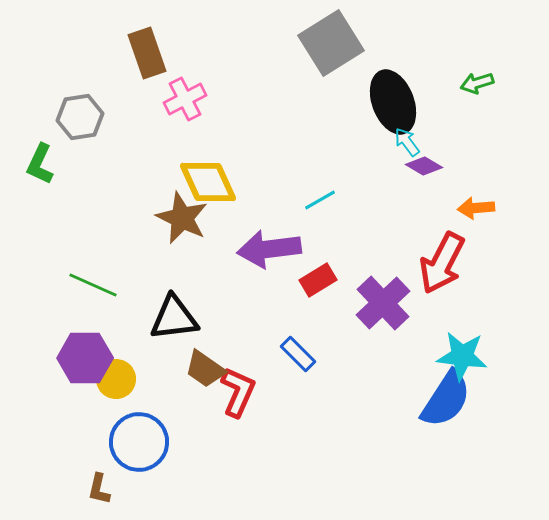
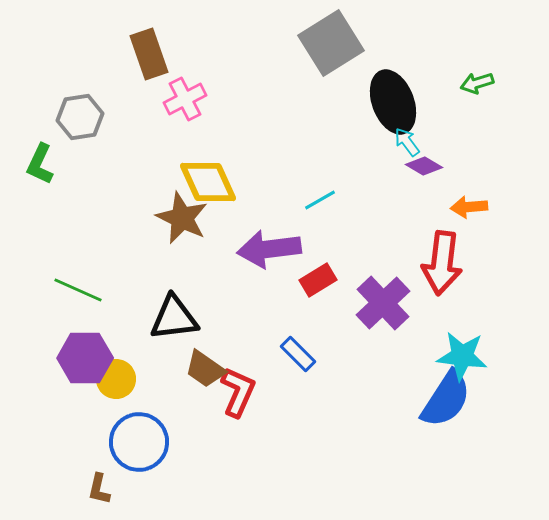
brown rectangle: moved 2 px right, 1 px down
orange arrow: moved 7 px left, 1 px up
red arrow: rotated 20 degrees counterclockwise
green line: moved 15 px left, 5 px down
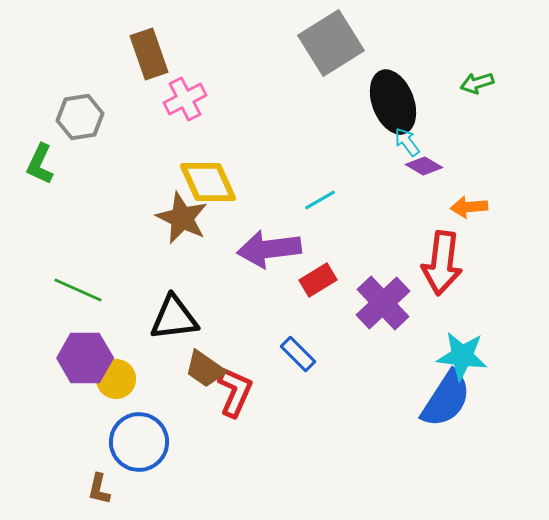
red L-shape: moved 3 px left
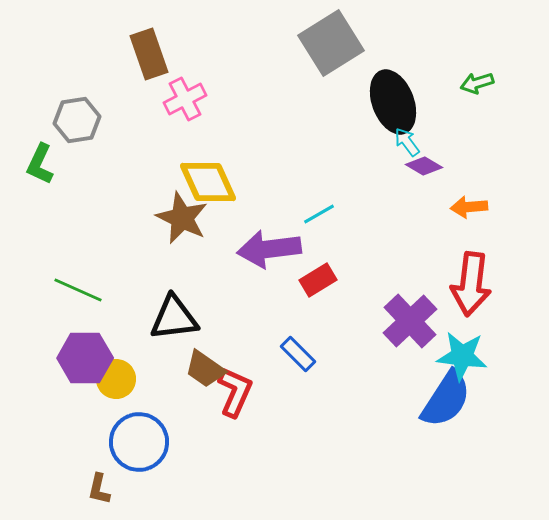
gray hexagon: moved 3 px left, 3 px down
cyan line: moved 1 px left, 14 px down
red arrow: moved 29 px right, 21 px down
purple cross: moved 27 px right, 18 px down
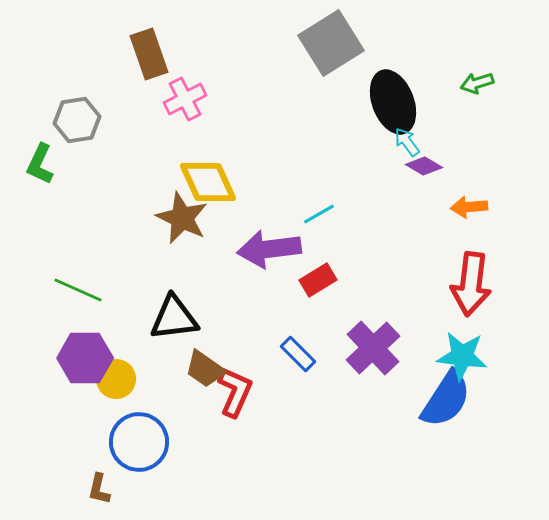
purple cross: moved 37 px left, 27 px down
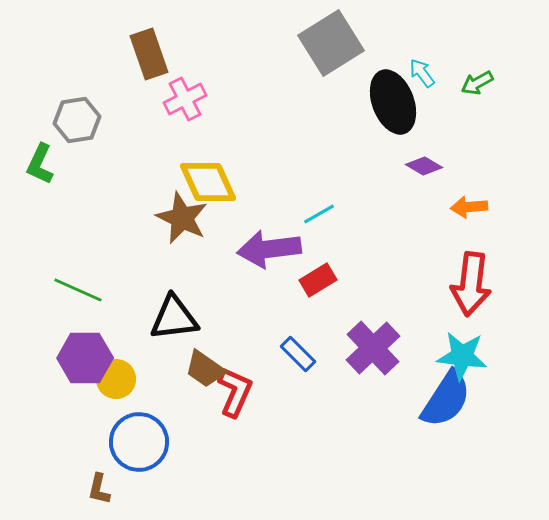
green arrow: rotated 12 degrees counterclockwise
cyan arrow: moved 15 px right, 69 px up
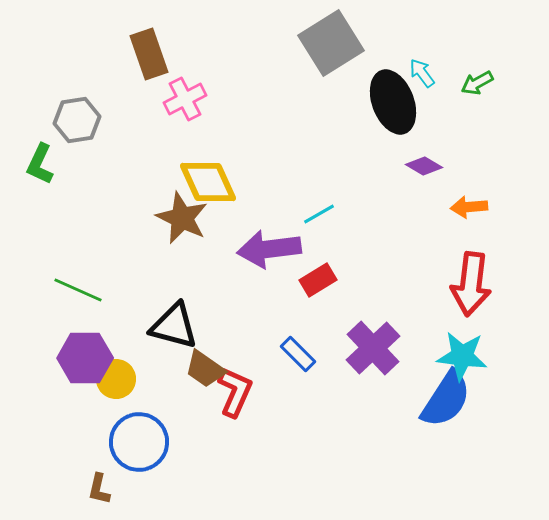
black triangle: moved 8 px down; rotated 22 degrees clockwise
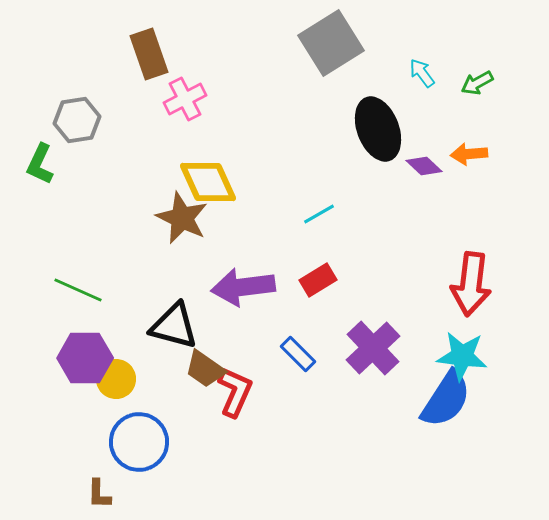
black ellipse: moved 15 px left, 27 px down
purple diamond: rotated 12 degrees clockwise
orange arrow: moved 53 px up
purple arrow: moved 26 px left, 38 px down
brown L-shape: moved 5 px down; rotated 12 degrees counterclockwise
